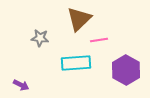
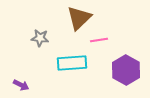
brown triangle: moved 1 px up
cyan rectangle: moved 4 px left
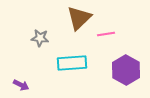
pink line: moved 7 px right, 6 px up
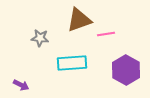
brown triangle: moved 2 px down; rotated 24 degrees clockwise
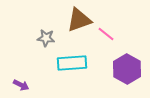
pink line: rotated 48 degrees clockwise
gray star: moved 6 px right
purple hexagon: moved 1 px right, 1 px up
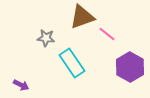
brown triangle: moved 3 px right, 3 px up
pink line: moved 1 px right
cyan rectangle: rotated 60 degrees clockwise
purple hexagon: moved 3 px right, 2 px up
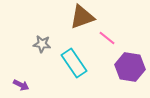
pink line: moved 4 px down
gray star: moved 4 px left, 6 px down
cyan rectangle: moved 2 px right
purple hexagon: rotated 20 degrees counterclockwise
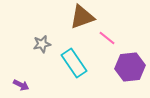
gray star: rotated 18 degrees counterclockwise
purple hexagon: rotated 16 degrees counterclockwise
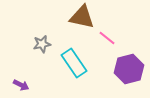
brown triangle: rotated 32 degrees clockwise
purple hexagon: moved 1 px left, 2 px down; rotated 8 degrees counterclockwise
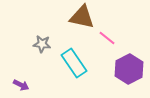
gray star: rotated 18 degrees clockwise
purple hexagon: rotated 12 degrees counterclockwise
